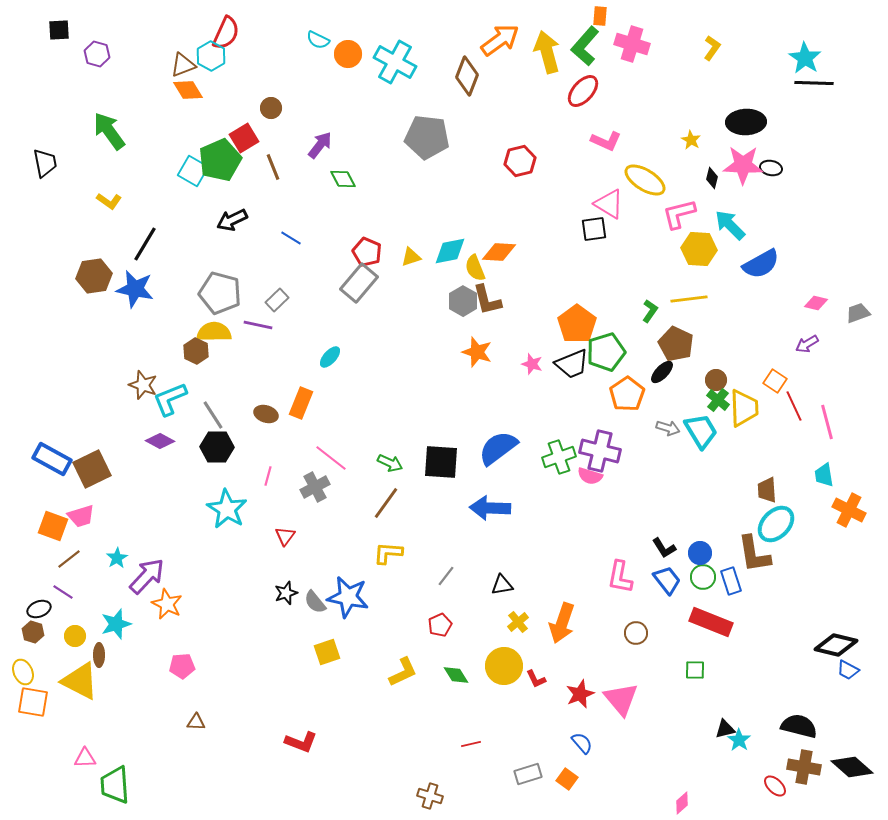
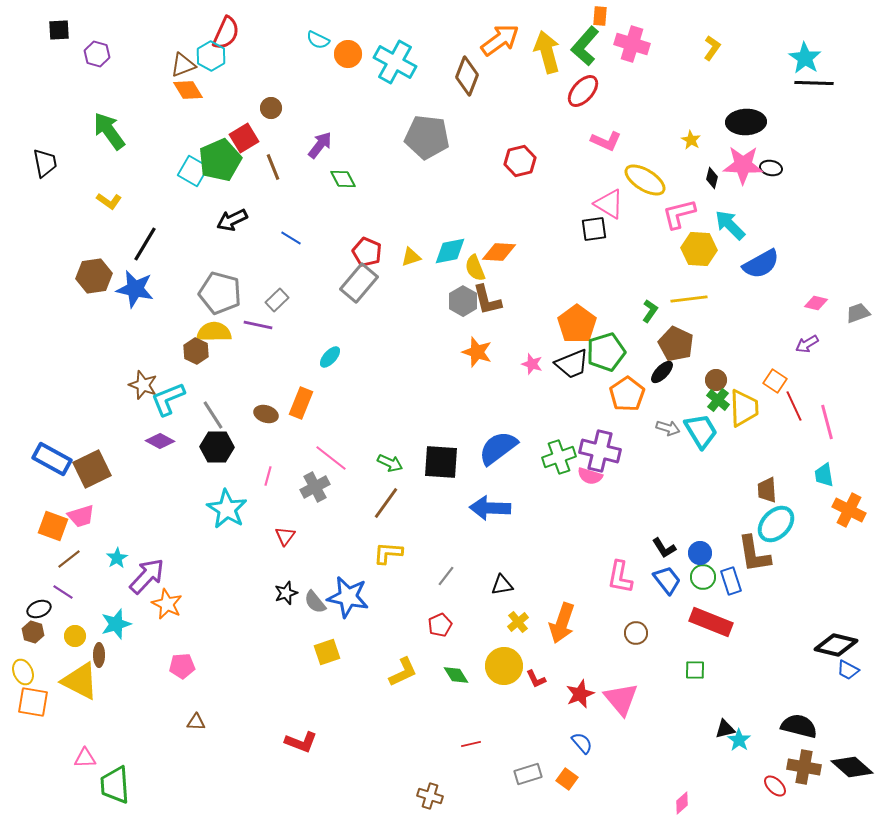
cyan L-shape at (170, 399): moved 2 px left
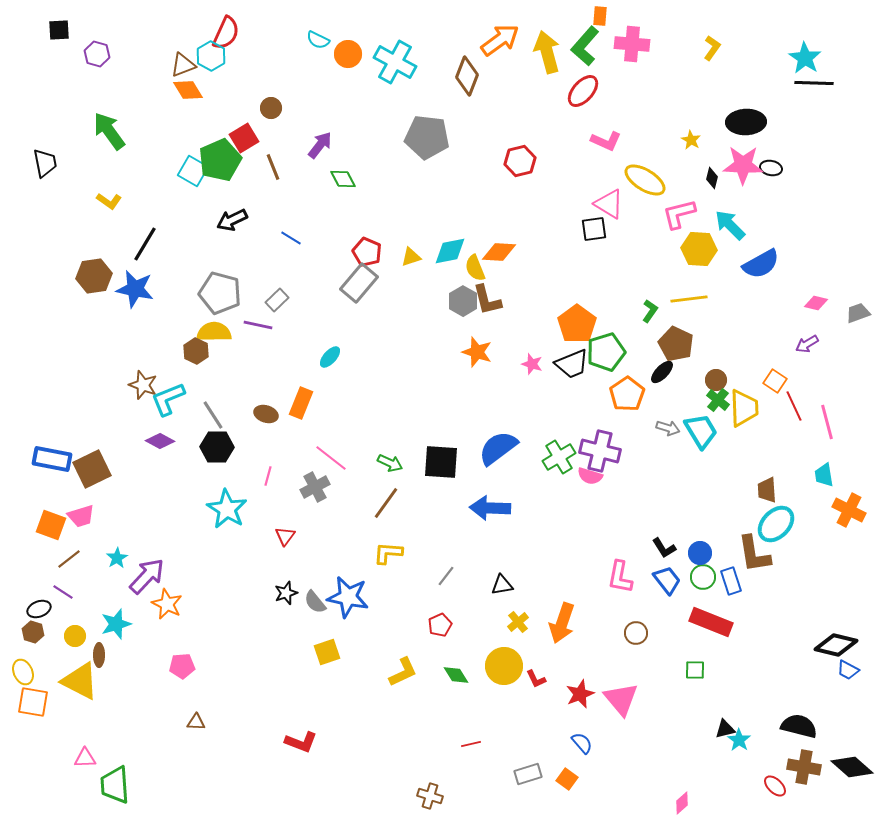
pink cross at (632, 44): rotated 12 degrees counterclockwise
green cross at (559, 457): rotated 12 degrees counterclockwise
blue rectangle at (52, 459): rotated 18 degrees counterclockwise
orange square at (53, 526): moved 2 px left, 1 px up
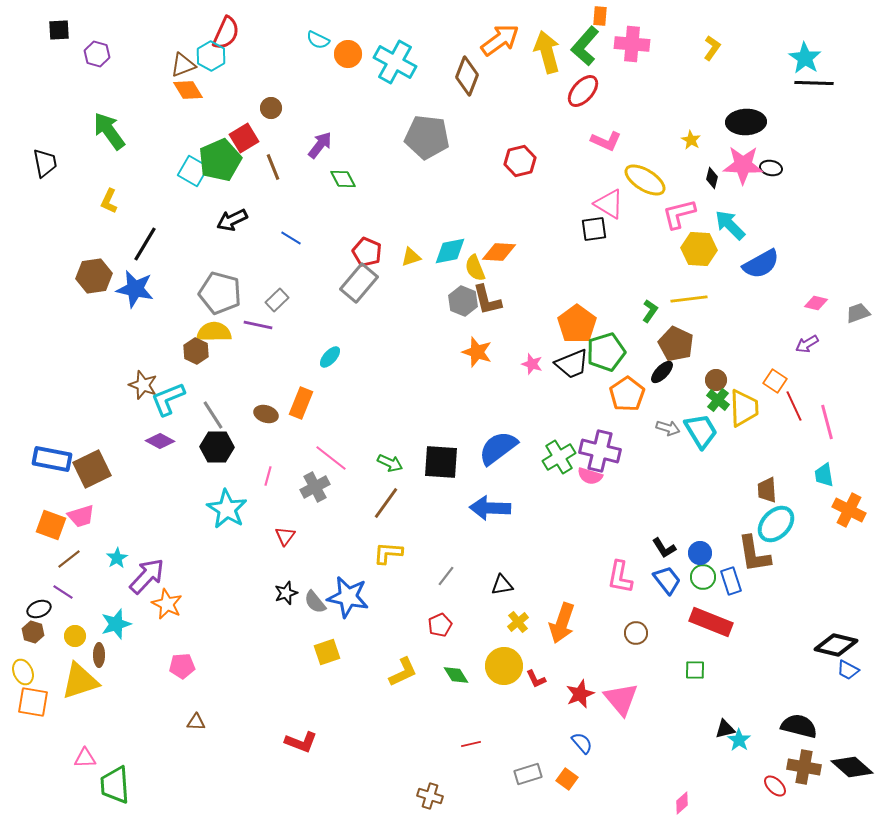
yellow L-shape at (109, 201): rotated 80 degrees clockwise
gray hexagon at (463, 301): rotated 8 degrees counterclockwise
yellow triangle at (80, 681): rotated 45 degrees counterclockwise
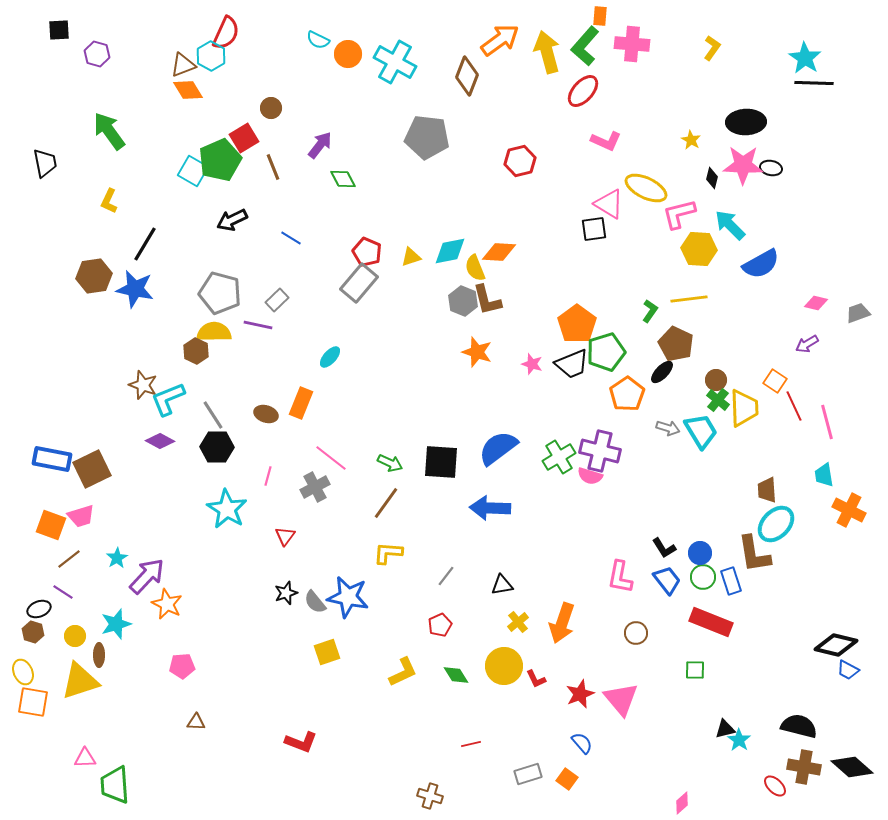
yellow ellipse at (645, 180): moved 1 px right, 8 px down; rotated 6 degrees counterclockwise
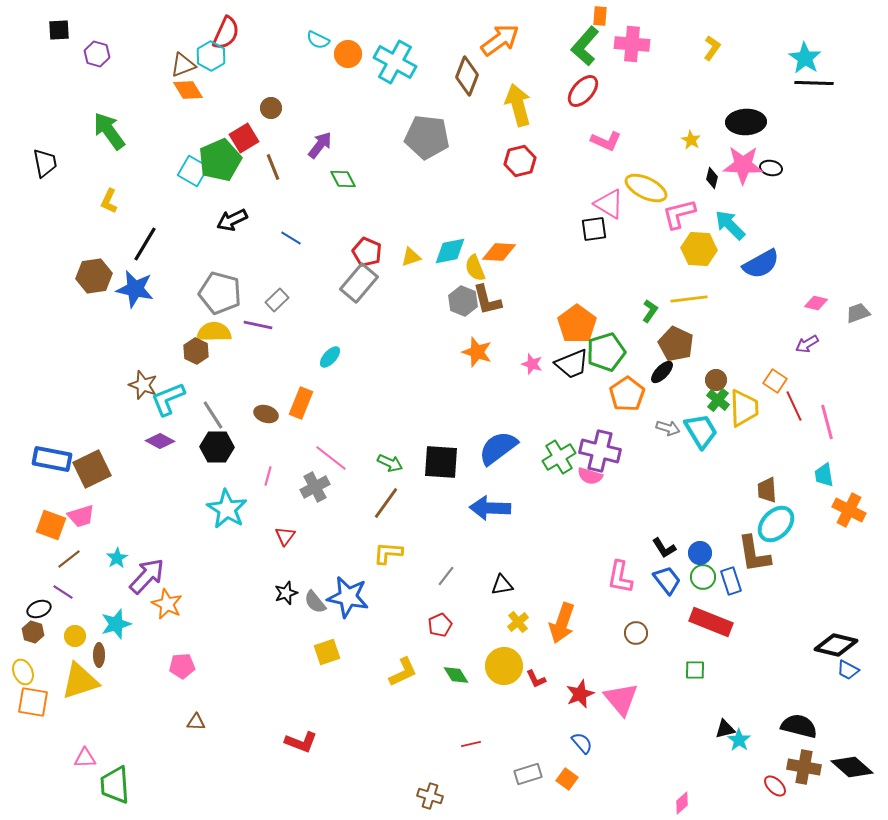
yellow arrow at (547, 52): moved 29 px left, 53 px down
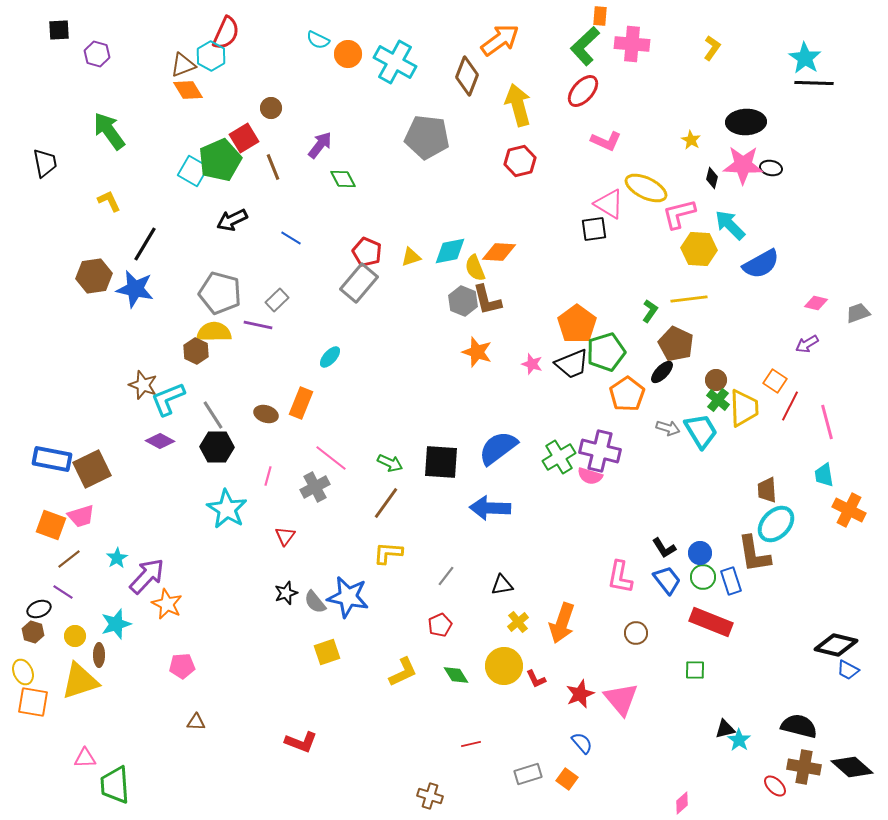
green L-shape at (585, 46): rotated 6 degrees clockwise
yellow L-shape at (109, 201): rotated 130 degrees clockwise
red line at (794, 406): moved 4 px left; rotated 52 degrees clockwise
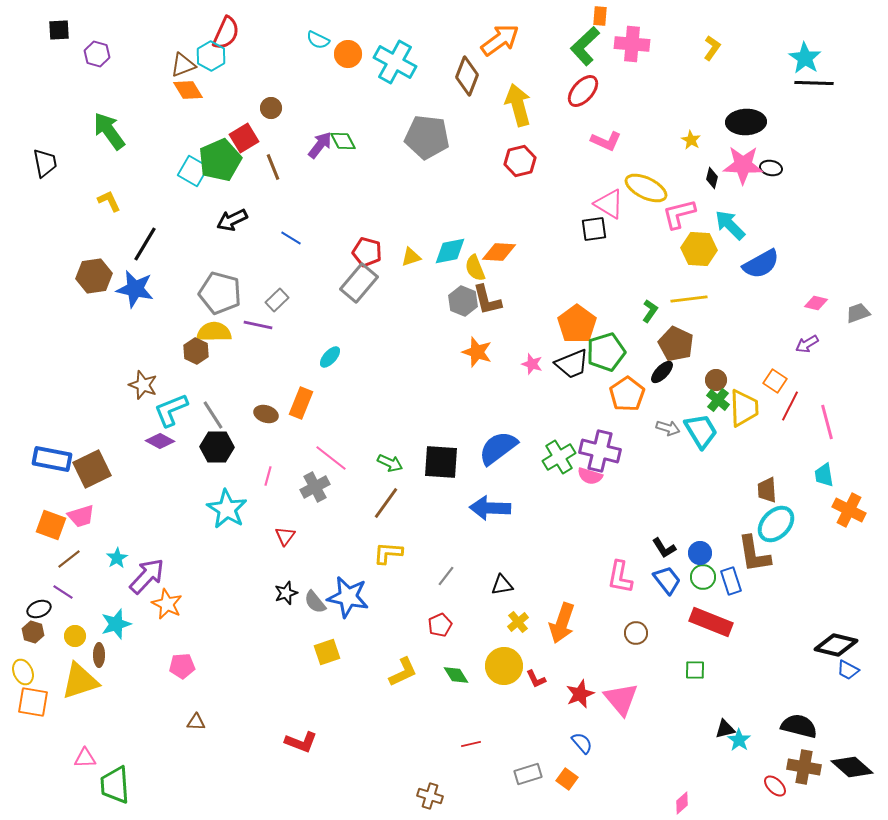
green diamond at (343, 179): moved 38 px up
red pentagon at (367, 252): rotated 8 degrees counterclockwise
cyan L-shape at (168, 399): moved 3 px right, 11 px down
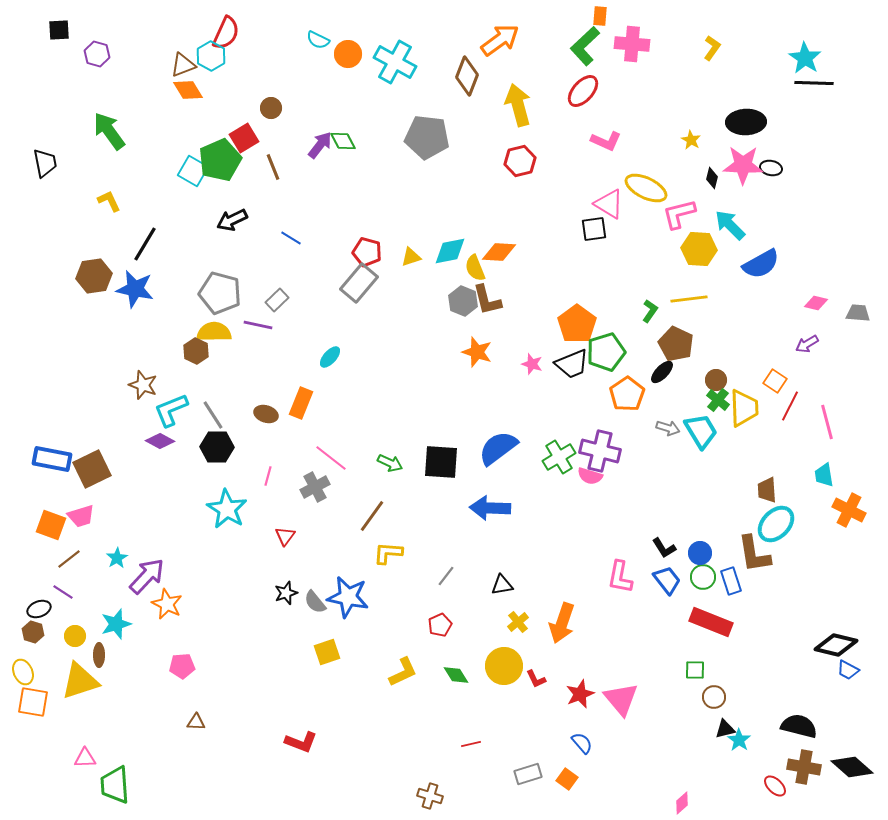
gray trapezoid at (858, 313): rotated 25 degrees clockwise
brown line at (386, 503): moved 14 px left, 13 px down
brown circle at (636, 633): moved 78 px right, 64 px down
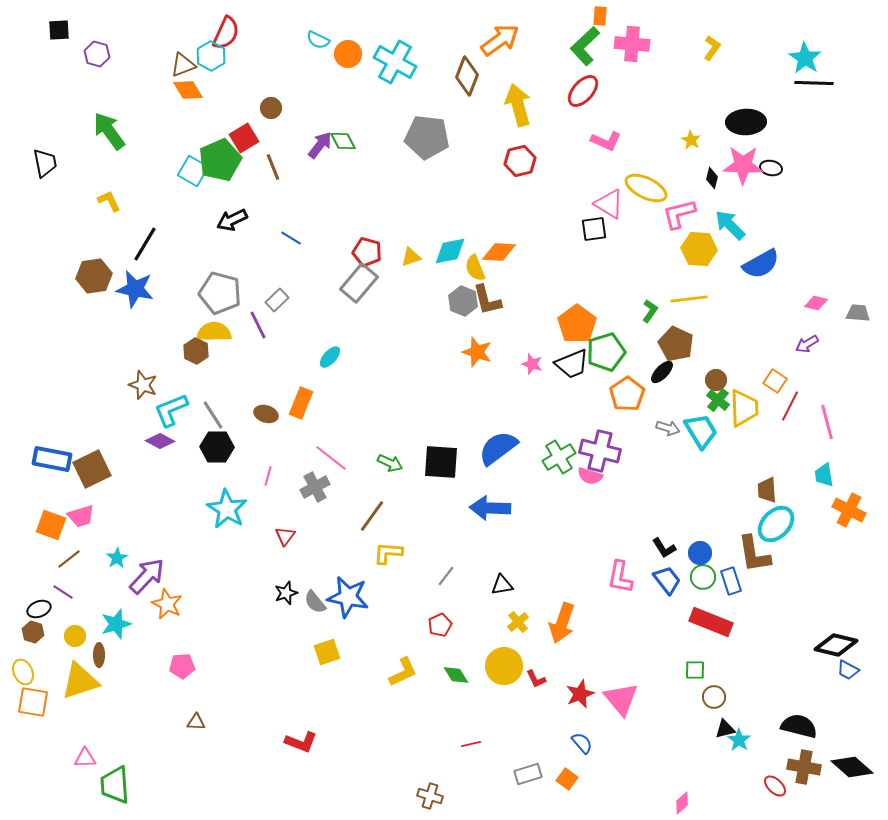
purple line at (258, 325): rotated 52 degrees clockwise
